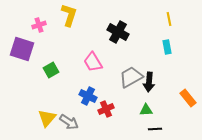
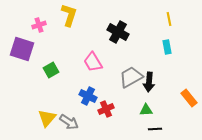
orange rectangle: moved 1 px right
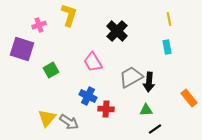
black cross: moved 1 px left, 1 px up; rotated 15 degrees clockwise
red cross: rotated 28 degrees clockwise
black line: rotated 32 degrees counterclockwise
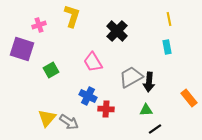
yellow L-shape: moved 3 px right, 1 px down
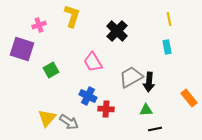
black line: rotated 24 degrees clockwise
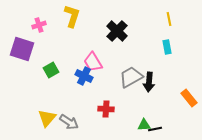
blue cross: moved 4 px left, 20 px up
green triangle: moved 2 px left, 15 px down
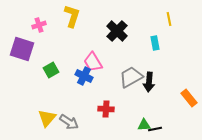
cyan rectangle: moved 12 px left, 4 px up
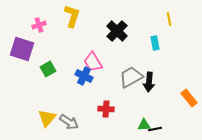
green square: moved 3 px left, 1 px up
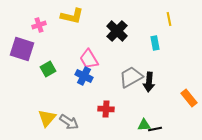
yellow L-shape: rotated 85 degrees clockwise
pink trapezoid: moved 4 px left, 3 px up
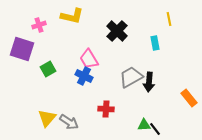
black line: rotated 64 degrees clockwise
